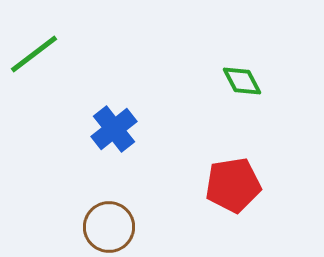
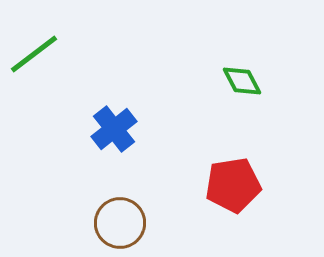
brown circle: moved 11 px right, 4 px up
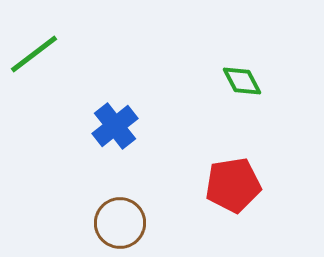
blue cross: moved 1 px right, 3 px up
